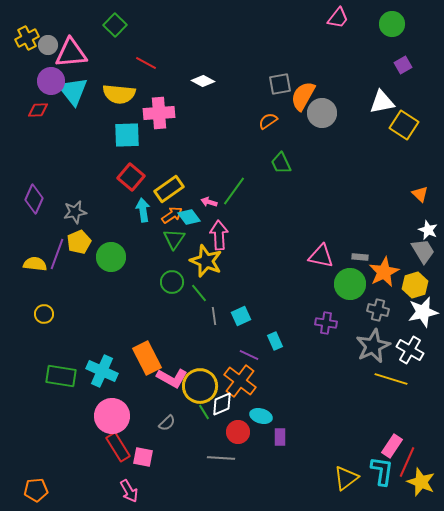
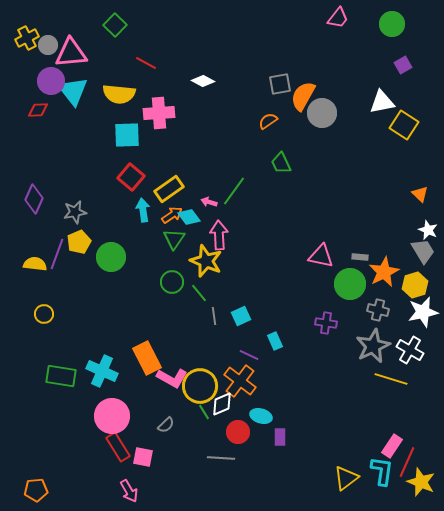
gray semicircle at (167, 423): moved 1 px left, 2 px down
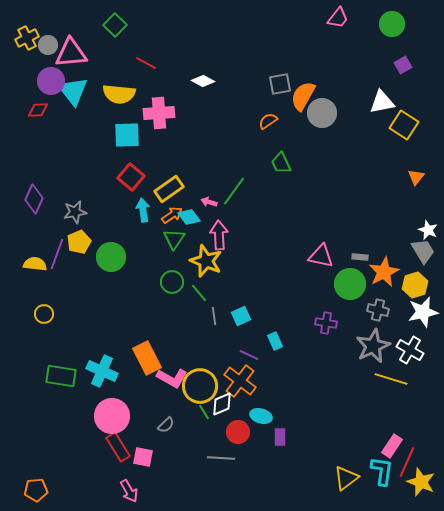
orange triangle at (420, 194): moved 4 px left, 17 px up; rotated 24 degrees clockwise
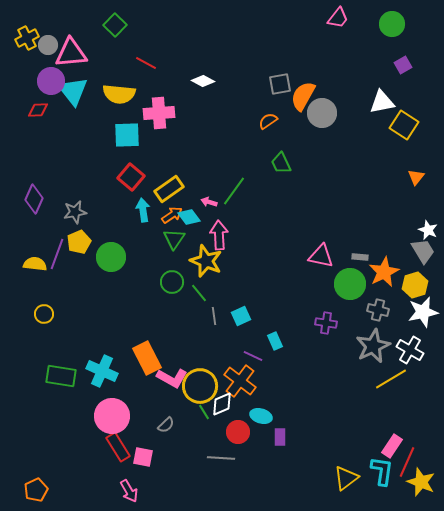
purple line at (249, 355): moved 4 px right, 1 px down
yellow line at (391, 379): rotated 48 degrees counterclockwise
orange pentagon at (36, 490): rotated 20 degrees counterclockwise
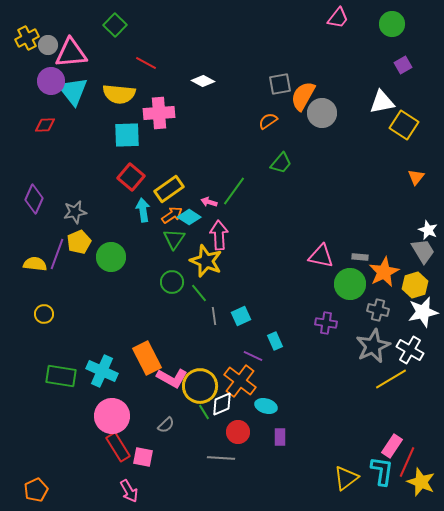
red diamond at (38, 110): moved 7 px right, 15 px down
green trapezoid at (281, 163): rotated 115 degrees counterclockwise
cyan diamond at (189, 217): rotated 20 degrees counterclockwise
cyan ellipse at (261, 416): moved 5 px right, 10 px up
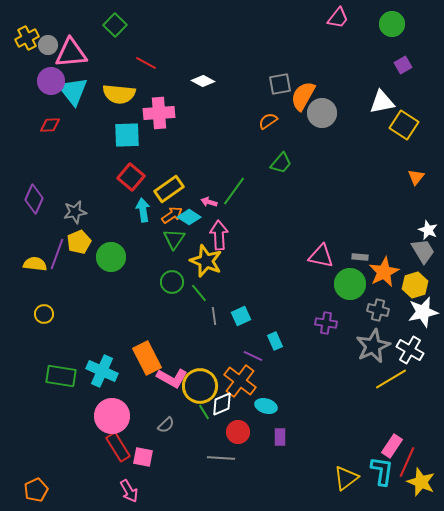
red diamond at (45, 125): moved 5 px right
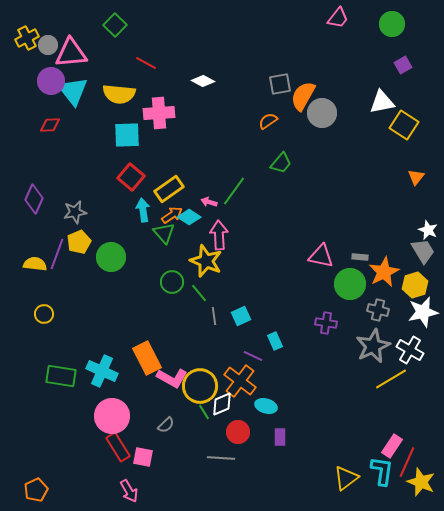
green triangle at (174, 239): moved 10 px left, 6 px up; rotated 15 degrees counterclockwise
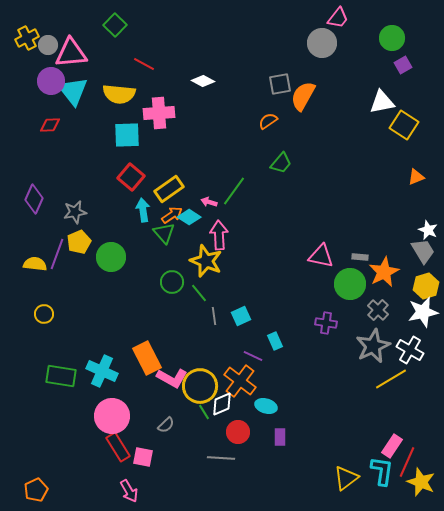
green circle at (392, 24): moved 14 px down
red line at (146, 63): moved 2 px left, 1 px down
gray circle at (322, 113): moved 70 px up
orange triangle at (416, 177): rotated 30 degrees clockwise
yellow hexagon at (415, 285): moved 11 px right, 1 px down
gray cross at (378, 310): rotated 30 degrees clockwise
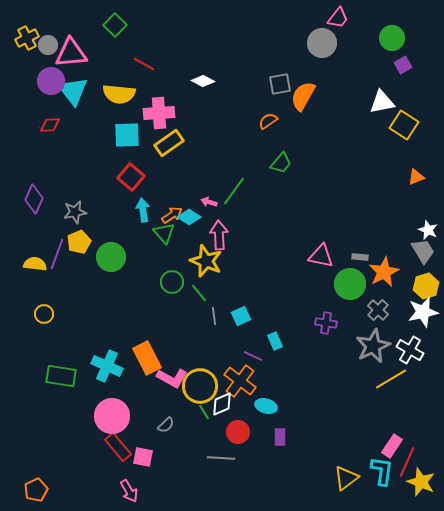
yellow rectangle at (169, 189): moved 46 px up
cyan cross at (102, 371): moved 5 px right, 5 px up
red rectangle at (118, 447): rotated 8 degrees counterclockwise
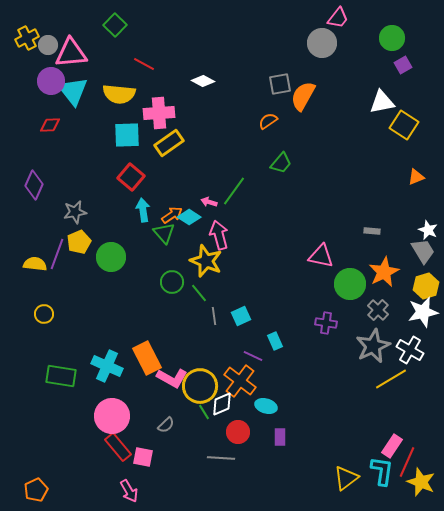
purple diamond at (34, 199): moved 14 px up
pink arrow at (219, 235): rotated 12 degrees counterclockwise
gray rectangle at (360, 257): moved 12 px right, 26 px up
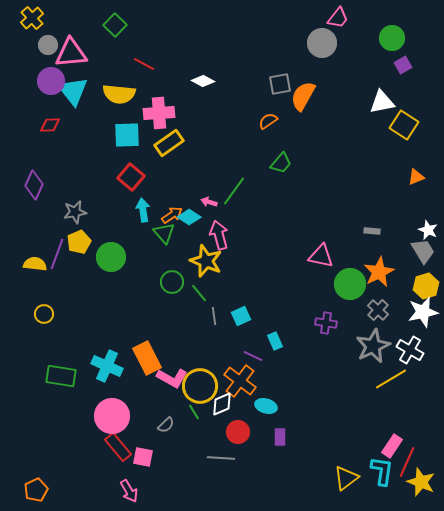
yellow cross at (27, 38): moved 5 px right, 20 px up; rotated 15 degrees counterclockwise
orange star at (384, 272): moved 5 px left
green line at (204, 412): moved 10 px left
